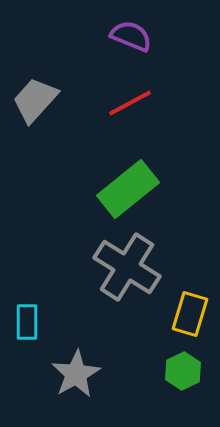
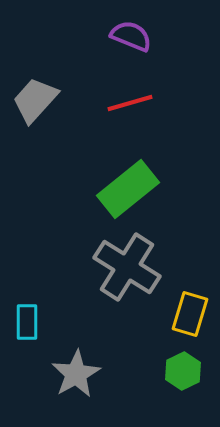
red line: rotated 12 degrees clockwise
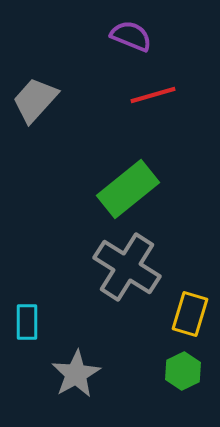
red line: moved 23 px right, 8 px up
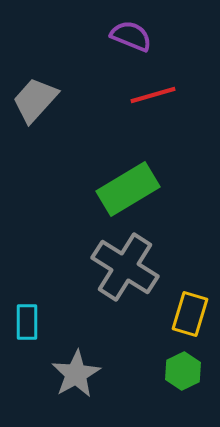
green rectangle: rotated 8 degrees clockwise
gray cross: moved 2 px left
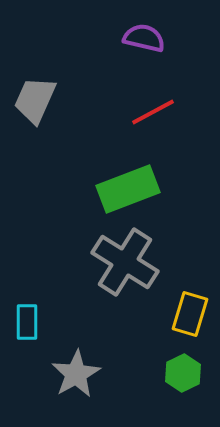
purple semicircle: moved 13 px right, 2 px down; rotated 9 degrees counterclockwise
red line: moved 17 px down; rotated 12 degrees counterclockwise
gray trapezoid: rotated 18 degrees counterclockwise
green rectangle: rotated 10 degrees clockwise
gray cross: moved 5 px up
green hexagon: moved 2 px down
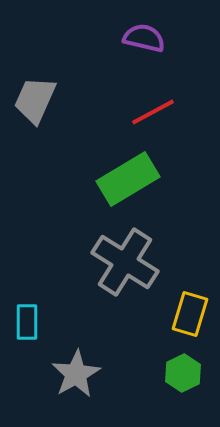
green rectangle: moved 10 px up; rotated 10 degrees counterclockwise
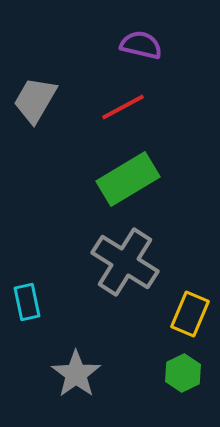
purple semicircle: moved 3 px left, 7 px down
gray trapezoid: rotated 6 degrees clockwise
red line: moved 30 px left, 5 px up
yellow rectangle: rotated 6 degrees clockwise
cyan rectangle: moved 20 px up; rotated 12 degrees counterclockwise
gray star: rotated 6 degrees counterclockwise
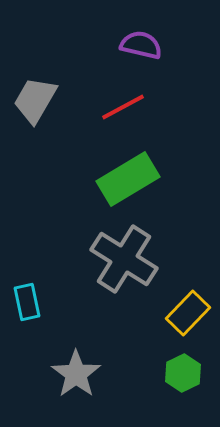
gray cross: moved 1 px left, 3 px up
yellow rectangle: moved 2 px left, 1 px up; rotated 21 degrees clockwise
